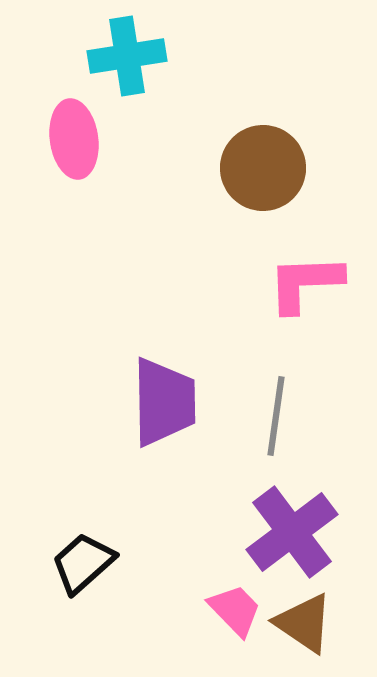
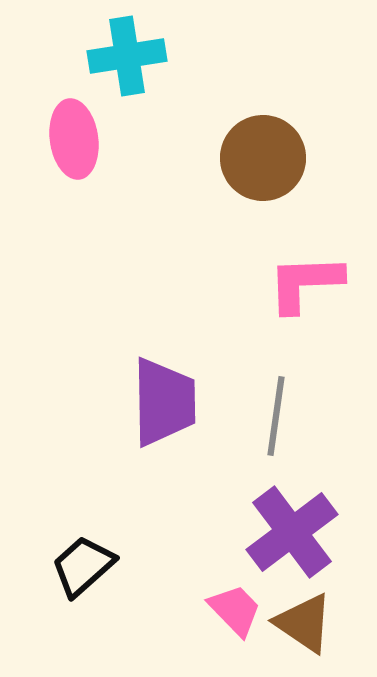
brown circle: moved 10 px up
black trapezoid: moved 3 px down
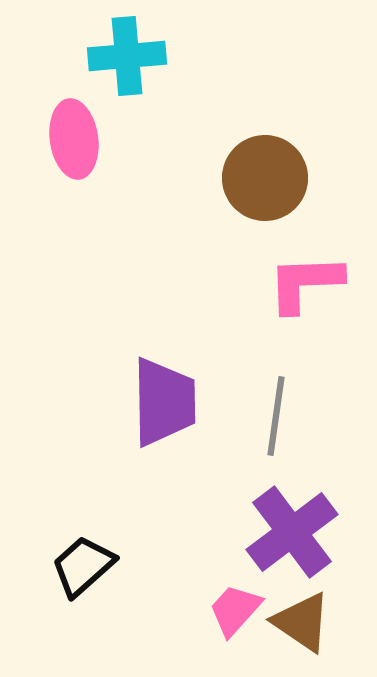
cyan cross: rotated 4 degrees clockwise
brown circle: moved 2 px right, 20 px down
pink trapezoid: rotated 94 degrees counterclockwise
brown triangle: moved 2 px left, 1 px up
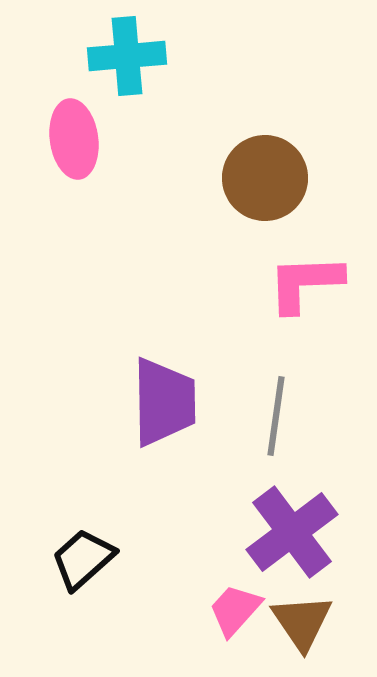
black trapezoid: moved 7 px up
brown triangle: rotated 22 degrees clockwise
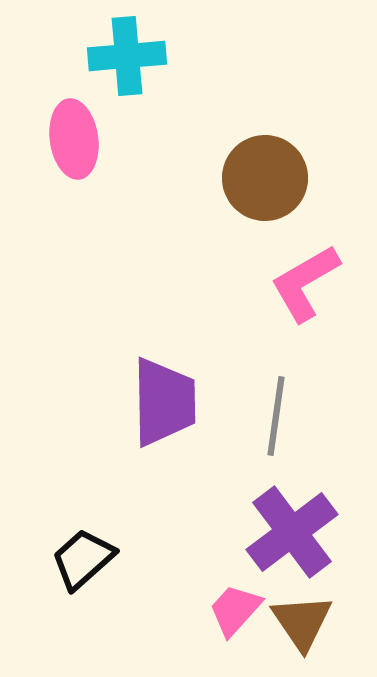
pink L-shape: rotated 28 degrees counterclockwise
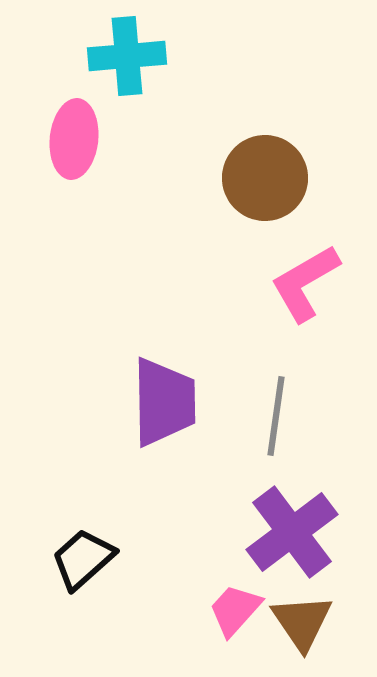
pink ellipse: rotated 14 degrees clockwise
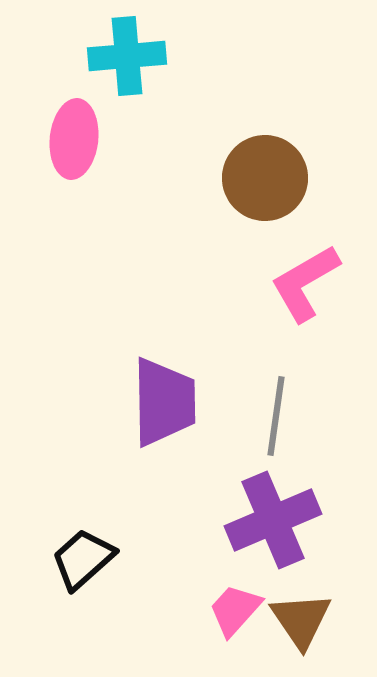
purple cross: moved 19 px left, 12 px up; rotated 14 degrees clockwise
brown triangle: moved 1 px left, 2 px up
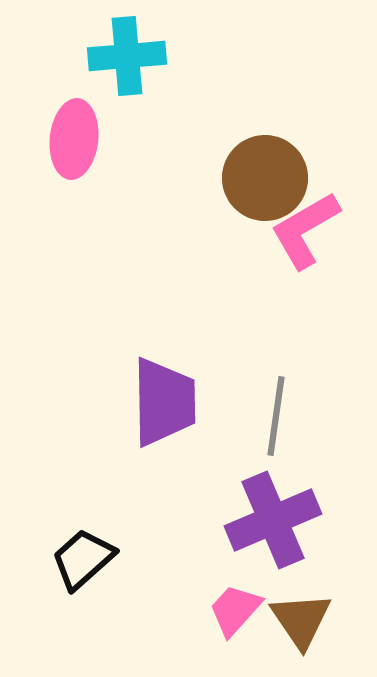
pink L-shape: moved 53 px up
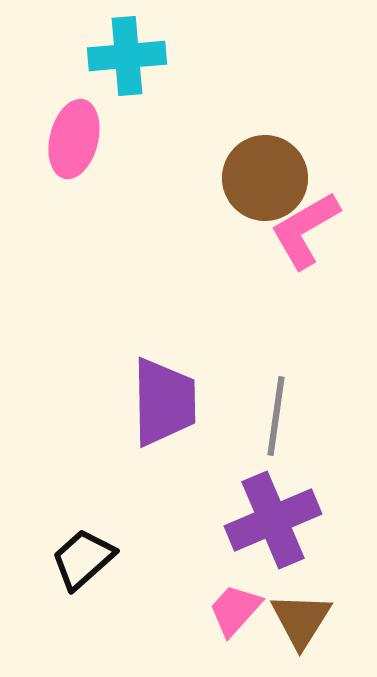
pink ellipse: rotated 8 degrees clockwise
brown triangle: rotated 6 degrees clockwise
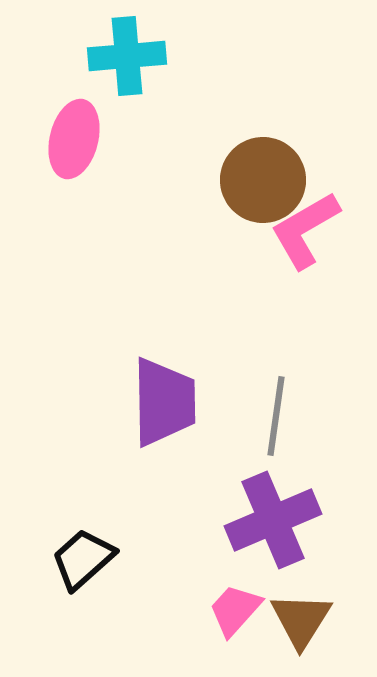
brown circle: moved 2 px left, 2 px down
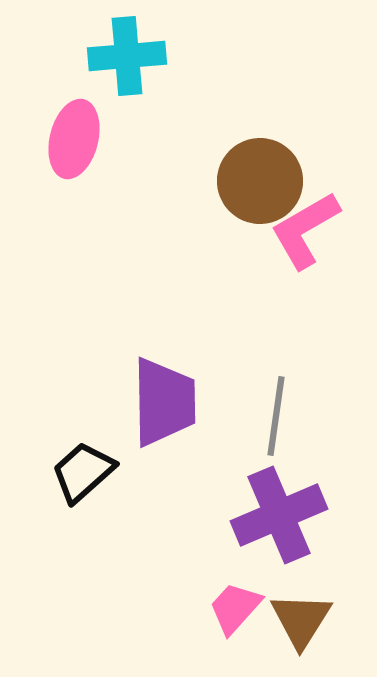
brown circle: moved 3 px left, 1 px down
purple cross: moved 6 px right, 5 px up
black trapezoid: moved 87 px up
pink trapezoid: moved 2 px up
